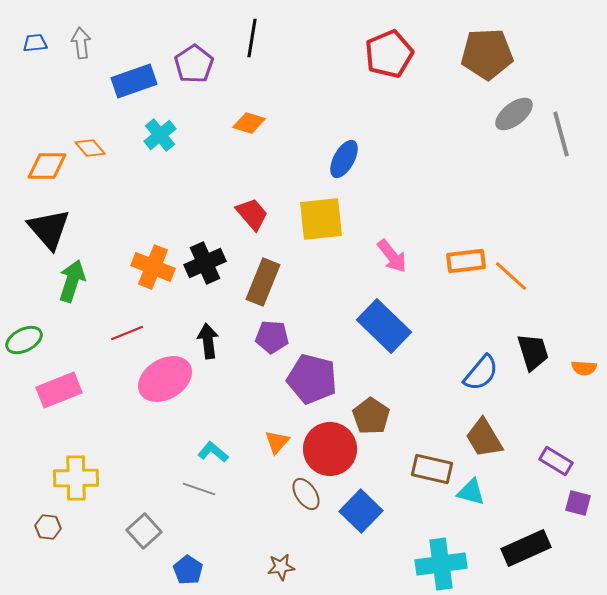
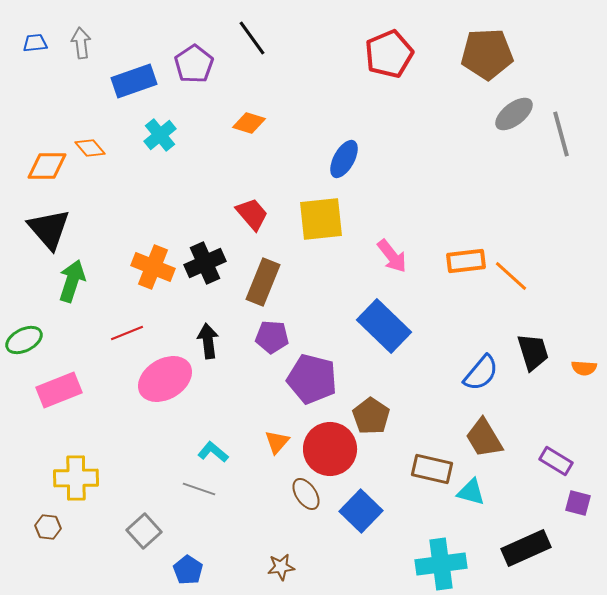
black line at (252, 38): rotated 45 degrees counterclockwise
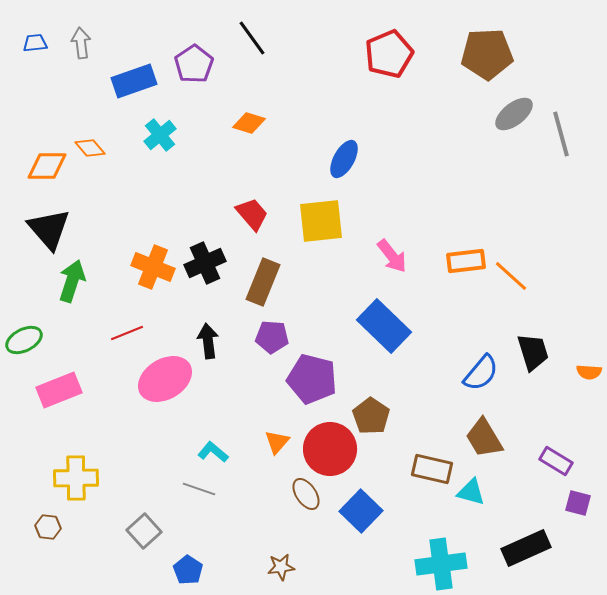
yellow square at (321, 219): moved 2 px down
orange semicircle at (584, 368): moved 5 px right, 4 px down
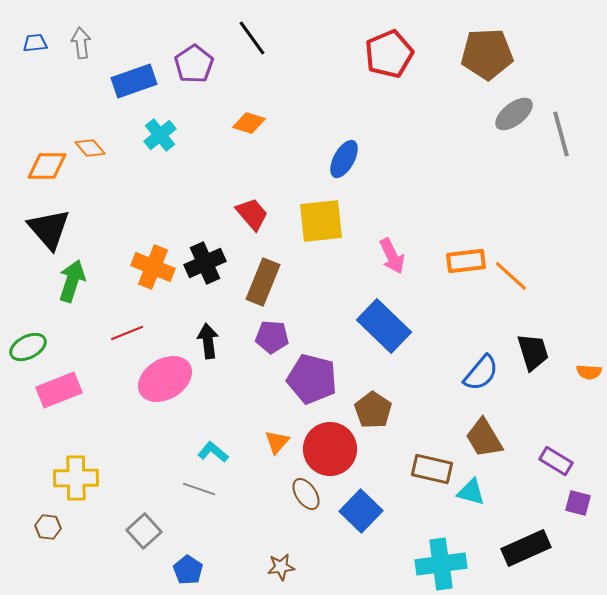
pink arrow at (392, 256): rotated 12 degrees clockwise
green ellipse at (24, 340): moved 4 px right, 7 px down
brown pentagon at (371, 416): moved 2 px right, 6 px up
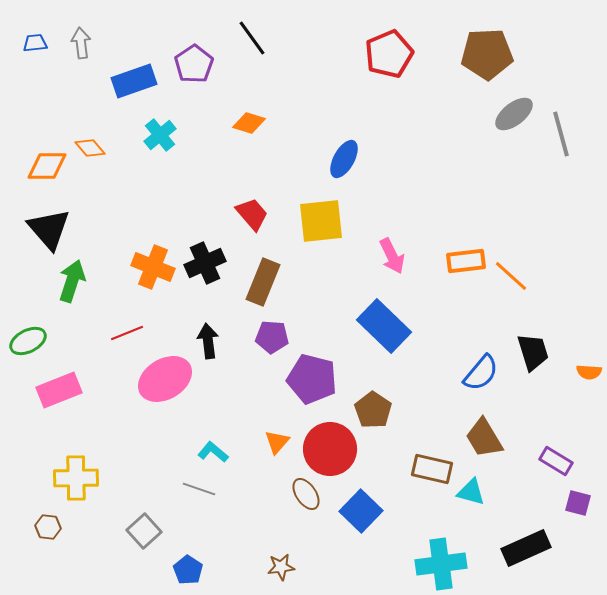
green ellipse at (28, 347): moved 6 px up
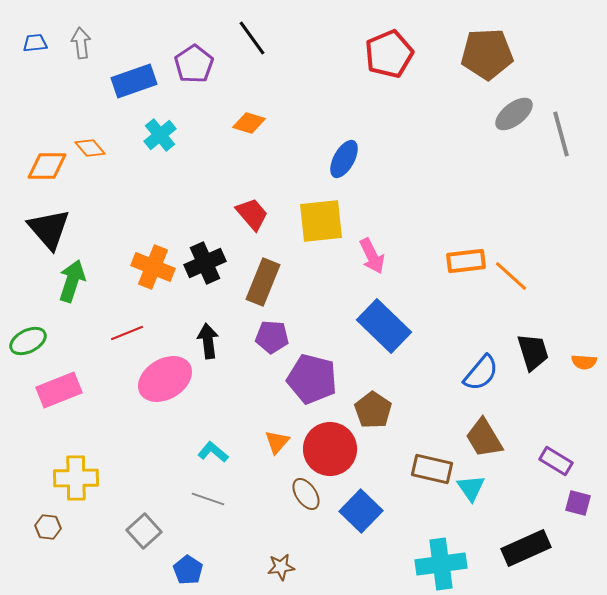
pink arrow at (392, 256): moved 20 px left
orange semicircle at (589, 372): moved 5 px left, 10 px up
gray line at (199, 489): moved 9 px right, 10 px down
cyan triangle at (471, 492): moved 4 px up; rotated 40 degrees clockwise
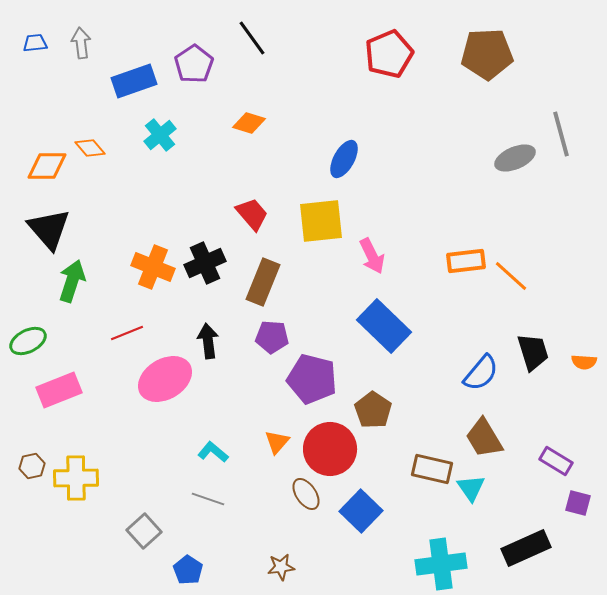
gray ellipse at (514, 114): moved 1 px right, 44 px down; rotated 15 degrees clockwise
brown hexagon at (48, 527): moved 16 px left, 61 px up; rotated 20 degrees counterclockwise
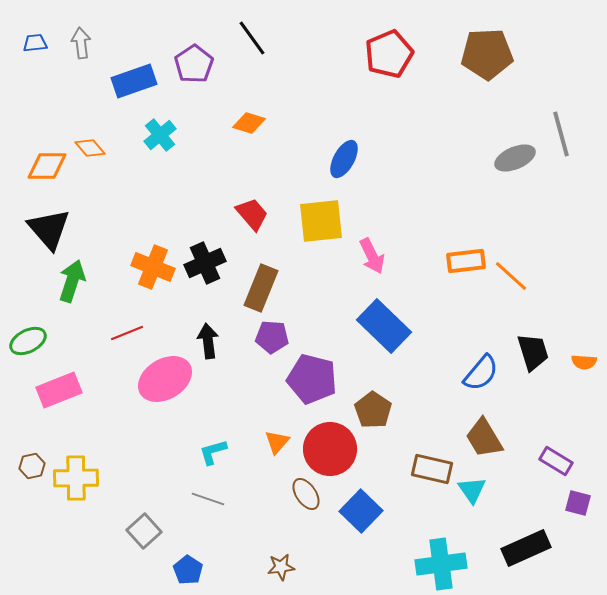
brown rectangle at (263, 282): moved 2 px left, 6 px down
cyan L-shape at (213, 452): rotated 56 degrees counterclockwise
cyan triangle at (471, 488): moved 1 px right, 2 px down
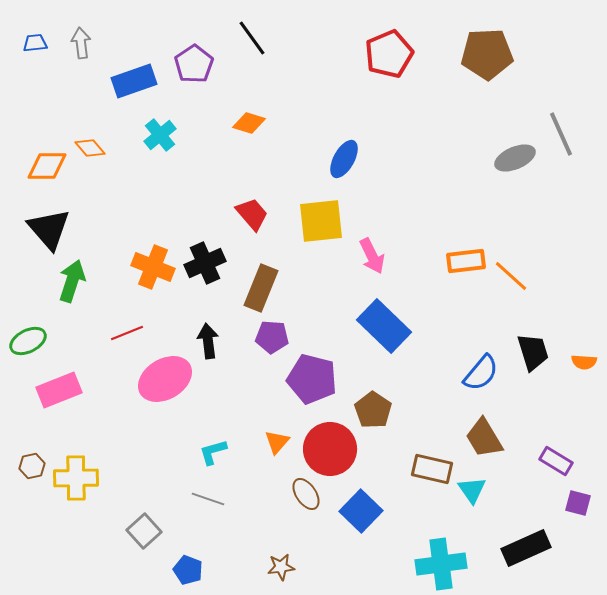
gray line at (561, 134): rotated 9 degrees counterclockwise
blue pentagon at (188, 570): rotated 12 degrees counterclockwise
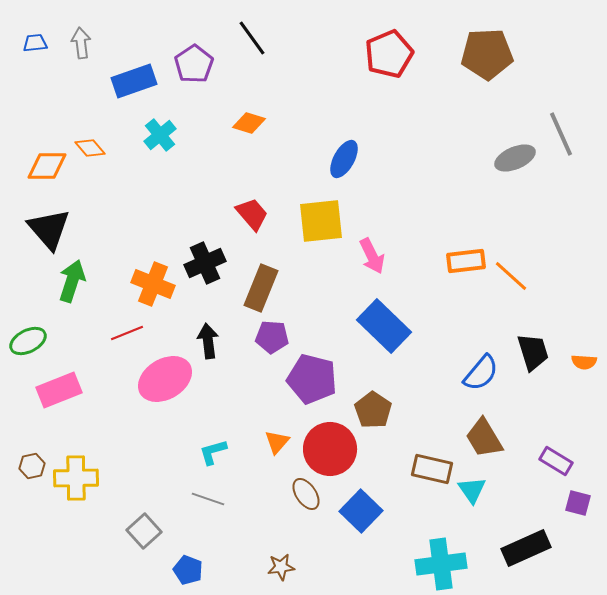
orange cross at (153, 267): moved 17 px down
